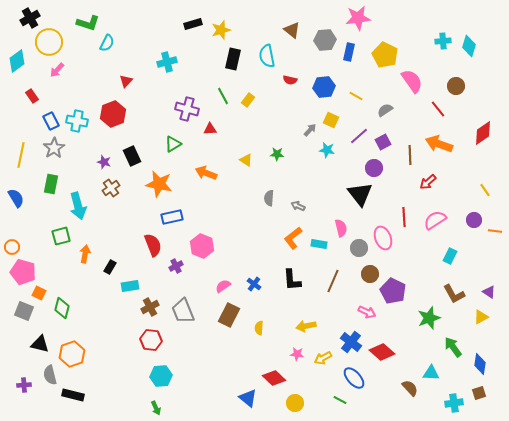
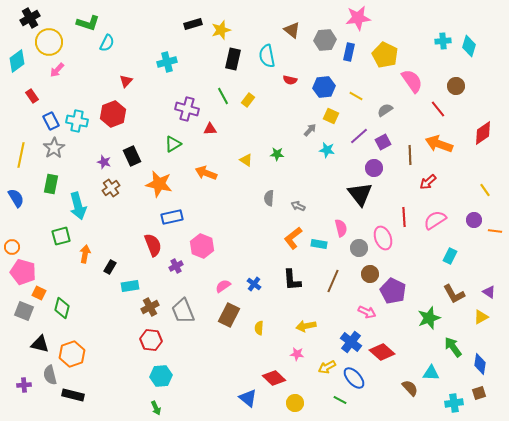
yellow square at (331, 120): moved 4 px up
yellow arrow at (323, 358): moved 4 px right, 9 px down
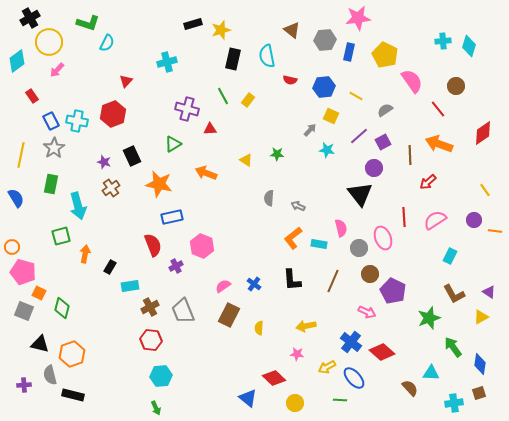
green line at (340, 400): rotated 24 degrees counterclockwise
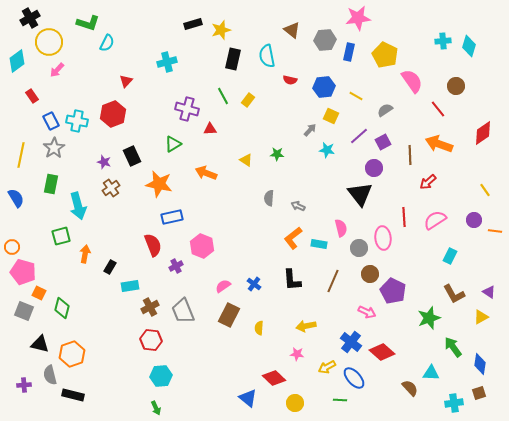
pink ellipse at (383, 238): rotated 15 degrees clockwise
